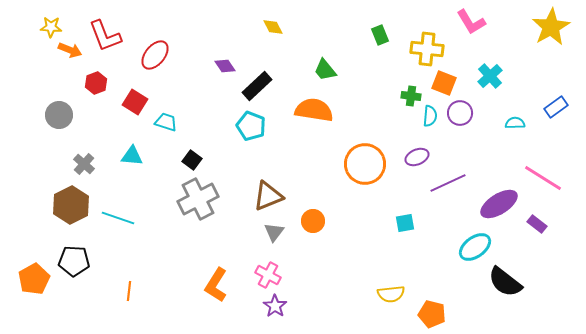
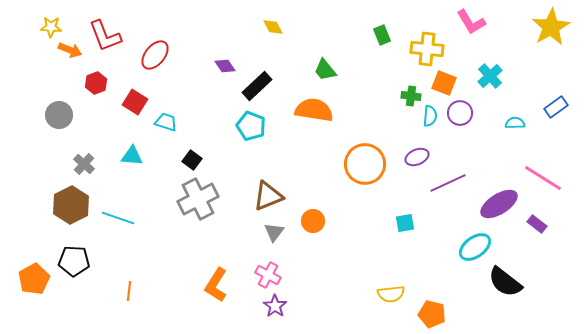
green rectangle at (380, 35): moved 2 px right
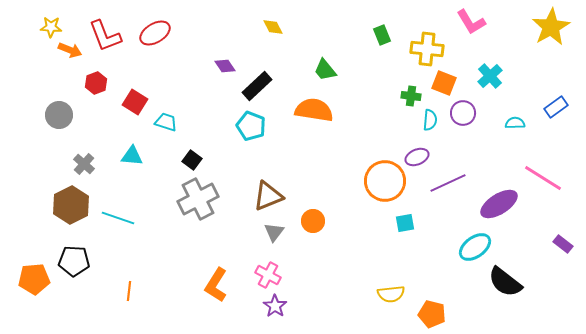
red ellipse at (155, 55): moved 22 px up; rotated 20 degrees clockwise
purple circle at (460, 113): moved 3 px right
cyan semicircle at (430, 116): moved 4 px down
orange circle at (365, 164): moved 20 px right, 17 px down
purple rectangle at (537, 224): moved 26 px right, 20 px down
orange pentagon at (34, 279): rotated 24 degrees clockwise
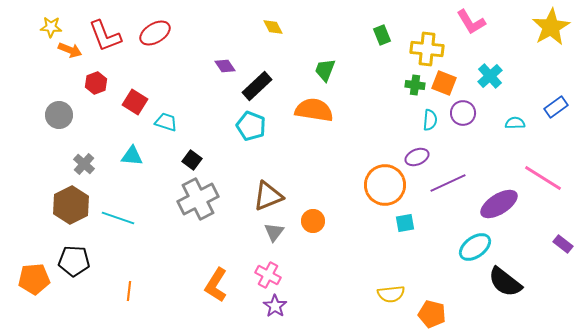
green trapezoid at (325, 70): rotated 60 degrees clockwise
green cross at (411, 96): moved 4 px right, 11 px up
orange circle at (385, 181): moved 4 px down
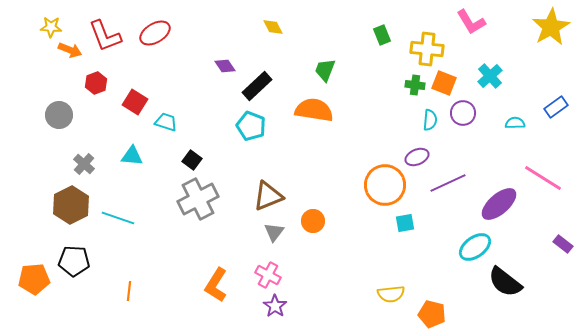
purple ellipse at (499, 204): rotated 9 degrees counterclockwise
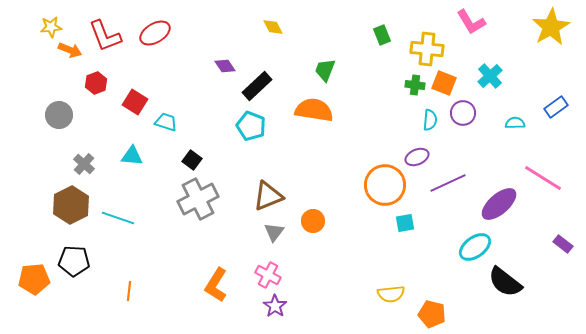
yellow star at (51, 27): rotated 10 degrees counterclockwise
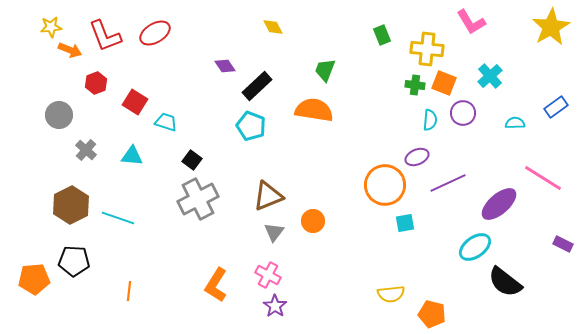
gray cross at (84, 164): moved 2 px right, 14 px up
purple rectangle at (563, 244): rotated 12 degrees counterclockwise
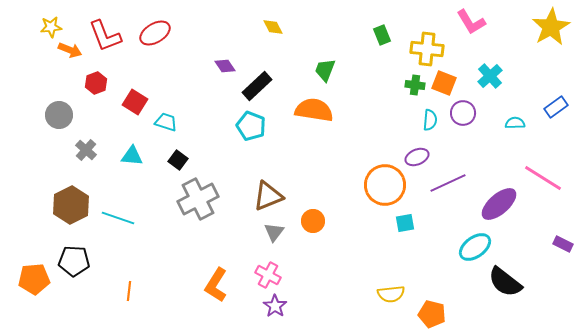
black square at (192, 160): moved 14 px left
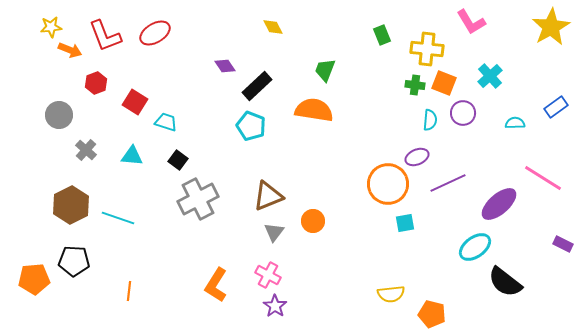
orange circle at (385, 185): moved 3 px right, 1 px up
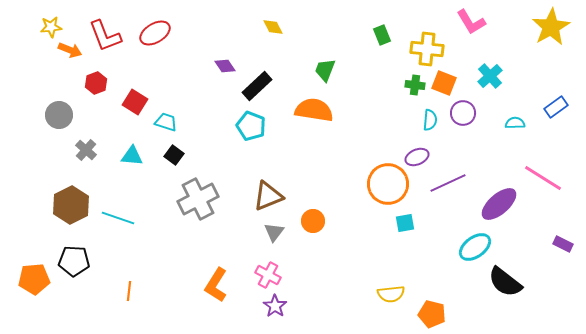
black square at (178, 160): moved 4 px left, 5 px up
